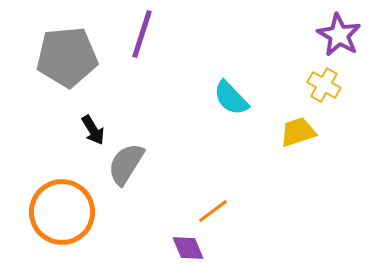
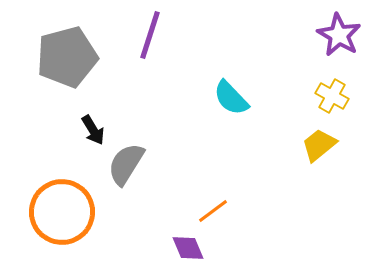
purple line: moved 8 px right, 1 px down
gray pentagon: rotated 10 degrees counterclockwise
yellow cross: moved 8 px right, 11 px down
yellow trapezoid: moved 21 px right, 13 px down; rotated 21 degrees counterclockwise
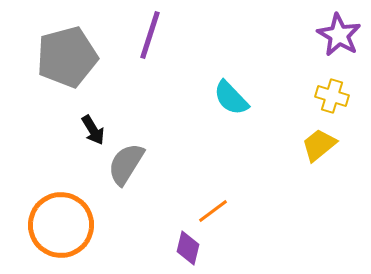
yellow cross: rotated 12 degrees counterclockwise
orange circle: moved 1 px left, 13 px down
purple diamond: rotated 36 degrees clockwise
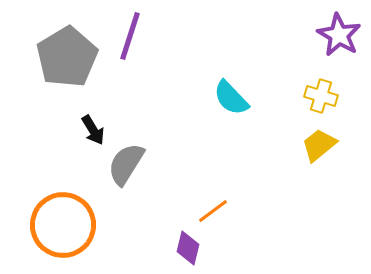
purple line: moved 20 px left, 1 px down
gray pentagon: rotated 16 degrees counterclockwise
yellow cross: moved 11 px left
orange circle: moved 2 px right
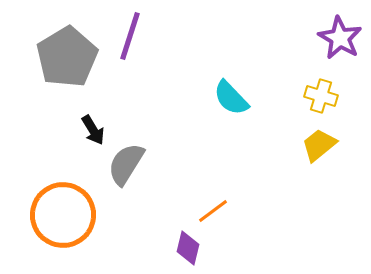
purple star: moved 1 px right, 3 px down
orange circle: moved 10 px up
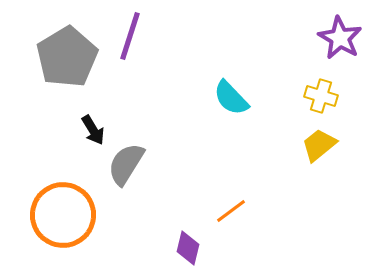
orange line: moved 18 px right
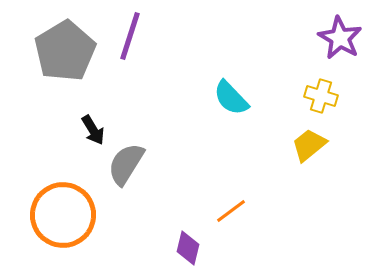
gray pentagon: moved 2 px left, 6 px up
yellow trapezoid: moved 10 px left
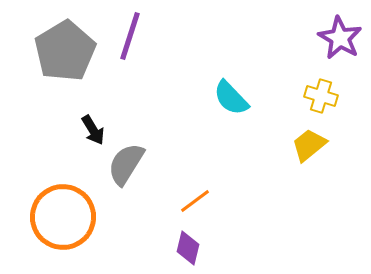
orange line: moved 36 px left, 10 px up
orange circle: moved 2 px down
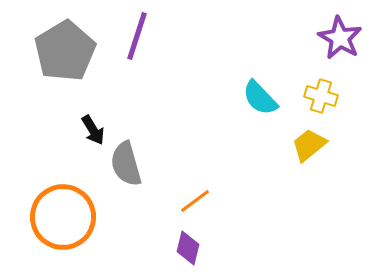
purple line: moved 7 px right
cyan semicircle: moved 29 px right
gray semicircle: rotated 48 degrees counterclockwise
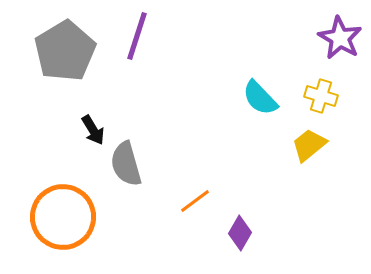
purple diamond: moved 52 px right, 15 px up; rotated 16 degrees clockwise
